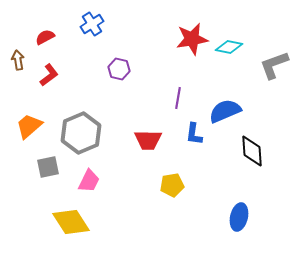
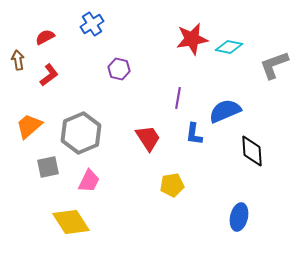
red trapezoid: moved 2 px up; rotated 124 degrees counterclockwise
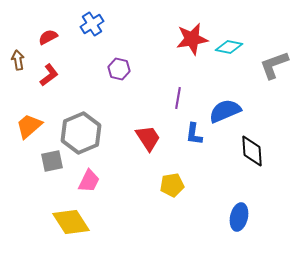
red semicircle: moved 3 px right
gray square: moved 4 px right, 6 px up
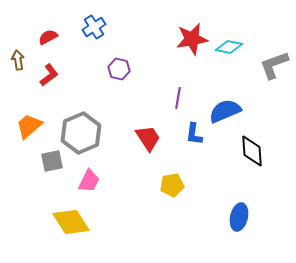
blue cross: moved 2 px right, 3 px down
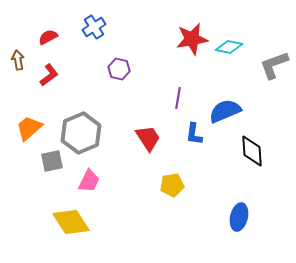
orange trapezoid: moved 2 px down
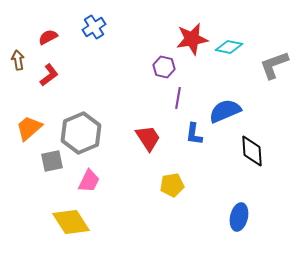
purple hexagon: moved 45 px right, 2 px up
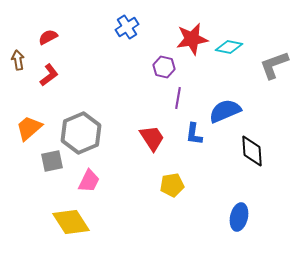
blue cross: moved 33 px right
red trapezoid: moved 4 px right
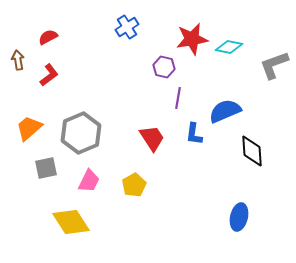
gray square: moved 6 px left, 7 px down
yellow pentagon: moved 38 px left; rotated 20 degrees counterclockwise
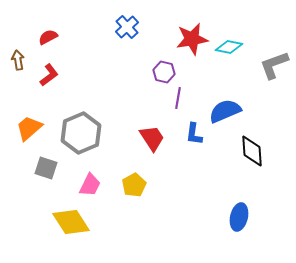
blue cross: rotated 10 degrees counterclockwise
purple hexagon: moved 5 px down
gray square: rotated 30 degrees clockwise
pink trapezoid: moved 1 px right, 4 px down
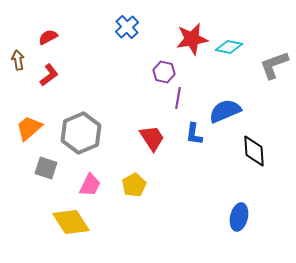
black diamond: moved 2 px right
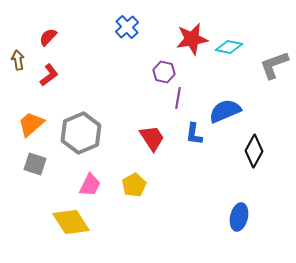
red semicircle: rotated 18 degrees counterclockwise
orange trapezoid: moved 2 px right, 4 px up
black diamond: rotated 32 degrees clockwise
gray square: moved 11 px left, 4 px up
